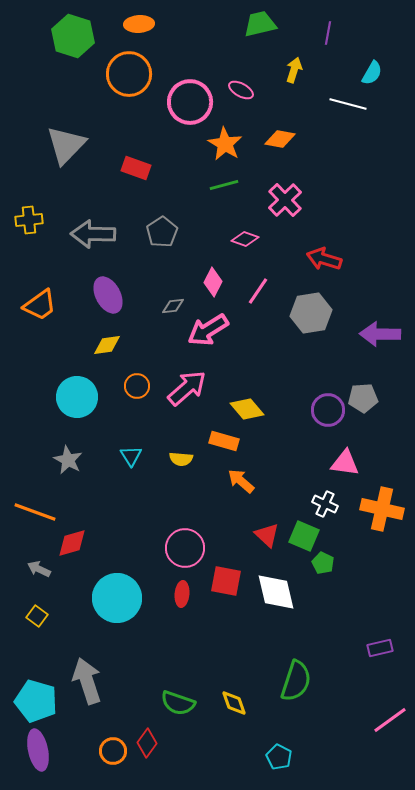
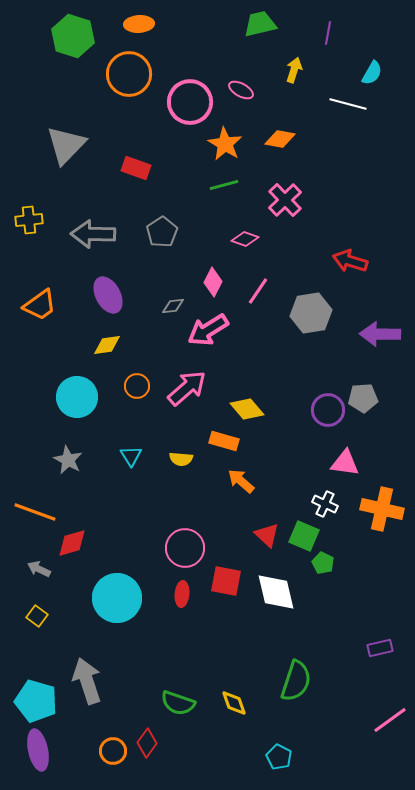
red arrow at (324, 259): moved 26 px right, 2 px down
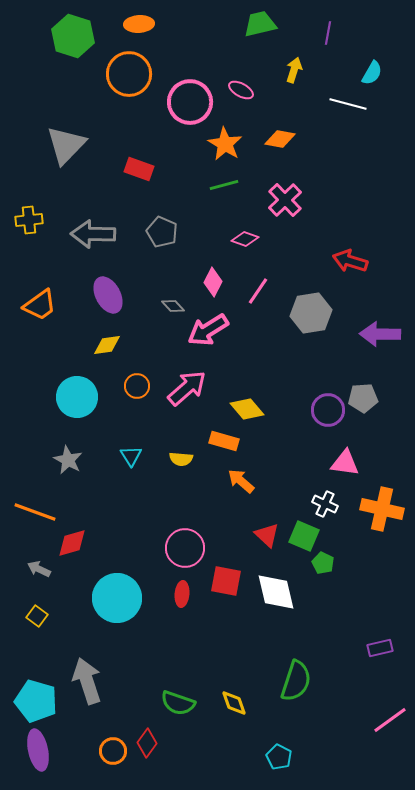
red rectangle at (136, 168): moved 3 px right, 1 px down
gray pentagon at (162, 232): rotated 16 degrees counterclockwise
gray diamond at (173, 306): rotated 55 degrees clockwise
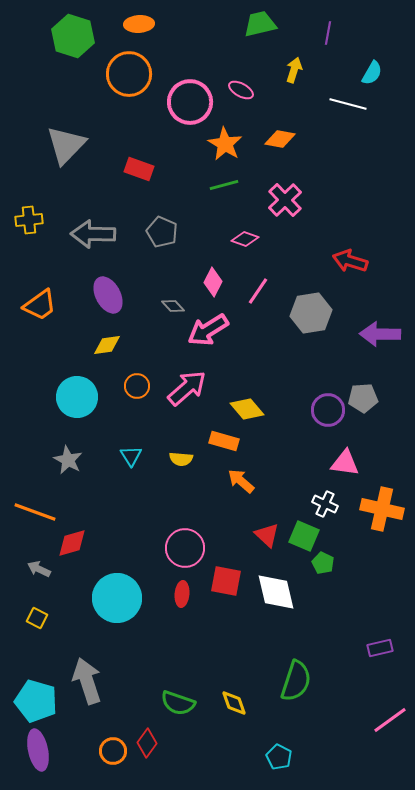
yellow square at (37, 616): moved 2 px down; rotated 10 degrees counterclockwise
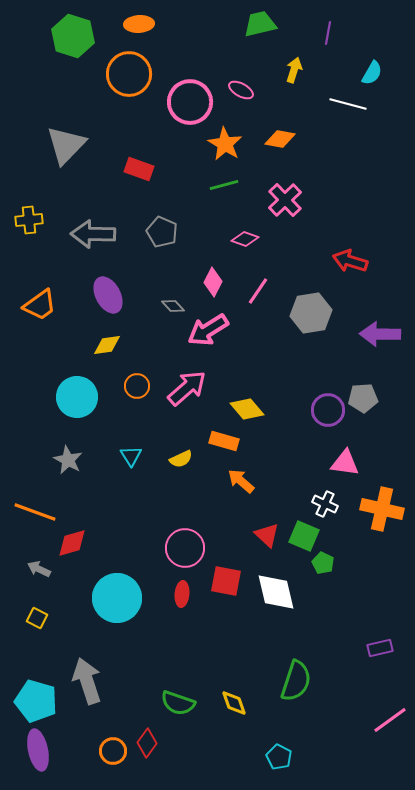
yellow semicircle at (181, 459): rotated 30 degrees counterclockwise
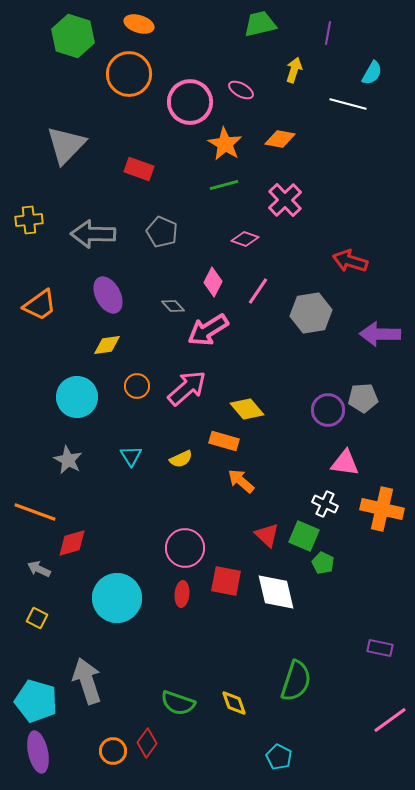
orange ellipse at (139, 24): rotated 20 degrees clockwise
purple rectangle at (380, 648): rotated 25 degrees clockwise
purple ellipse at (38, 750): moved 2 px down
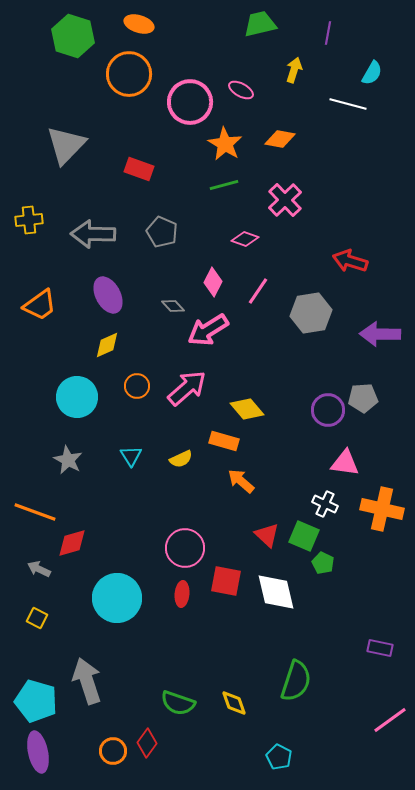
yellow diamond at (107, 345): rotated 16 degrees counterclockwise
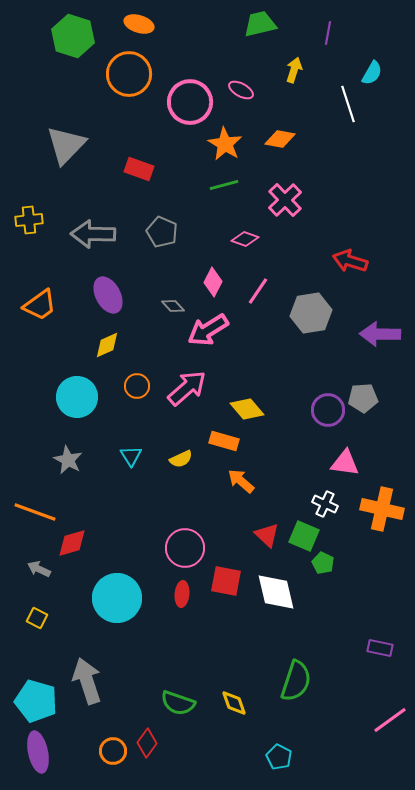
white line at (348, 104): rotated 57 degrees clockwise
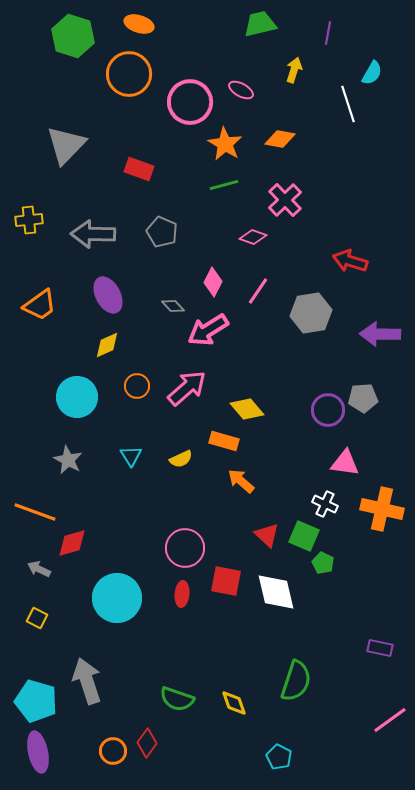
pink diamond at (245, 239): moved 8 px right, 2 px up
green semicircle at (178, 703): moved 1 px left, 4 px up
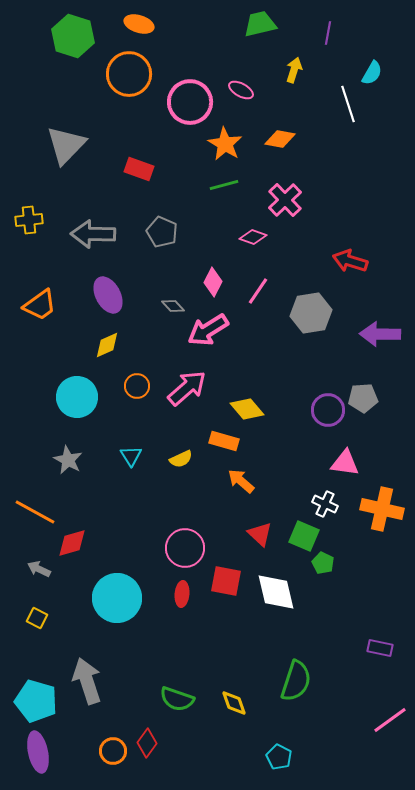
orange line at (35, 512): rotated 9 degrees clockwise
red triangle at (267, 535): moved 7 px left, 1 px up
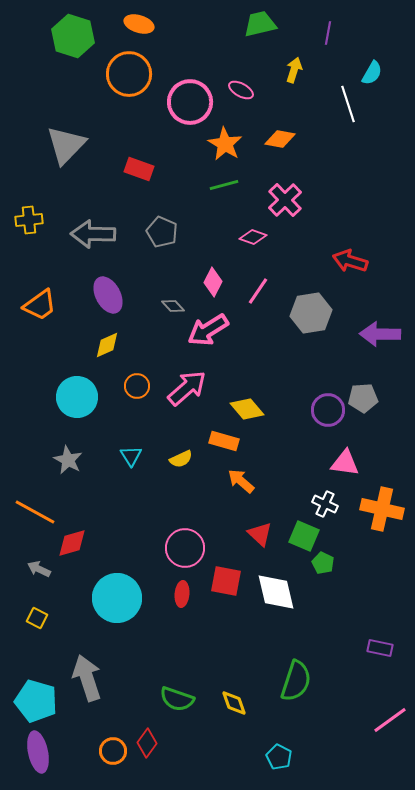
gray arrow at (87, 681): moved 3 px up
